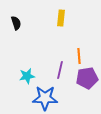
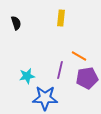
orange line: rotated 56 degrees counterclockwise
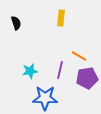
cyan star: moved 3 px right, 5 px up
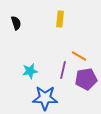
yellow rectangle: moved 1 px left, 1 px down
purple line: moved 3 px right
purple pentagon: moved 1 px left, 1 px down
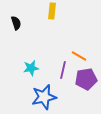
yellow rectangle: moved 8 px left, 8 px up
cyan star: moved 1 px right, 3 px up
blue star: moved 1 px left, 1 px up; rotated 15 degrees counterclockwise
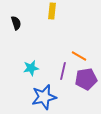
purple line: moved 1 px down
